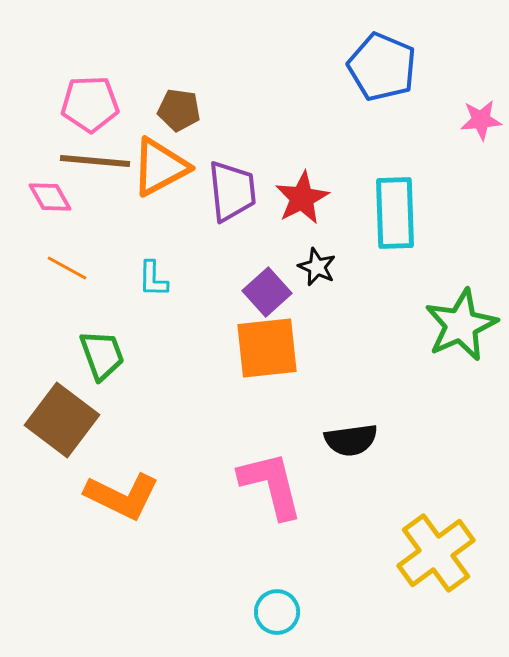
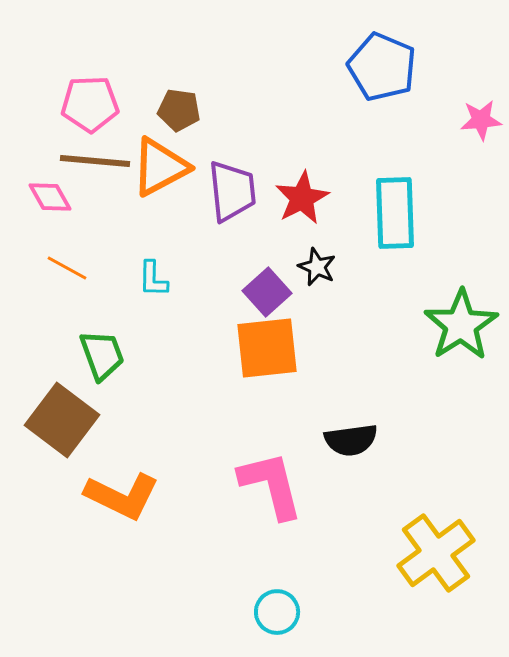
green star: rotated 8 degrees counterclockwise
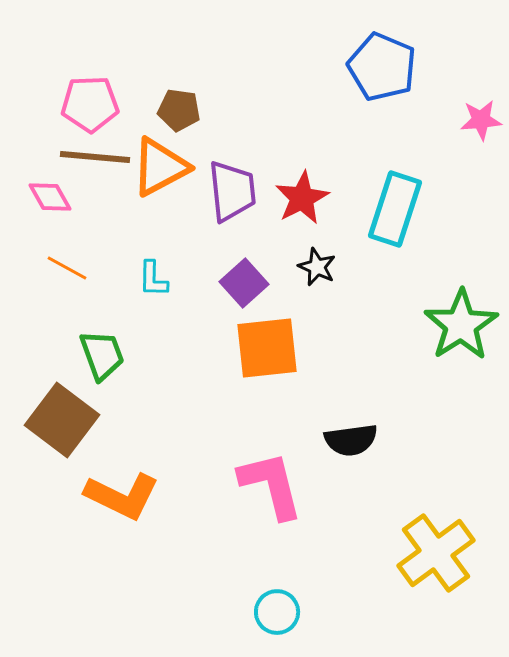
brown line: moved 4 px up
cyan rectangle: moved 4 px up; rotated 20 degrees clockwise
purple square: moved 23 px left, 9 px up
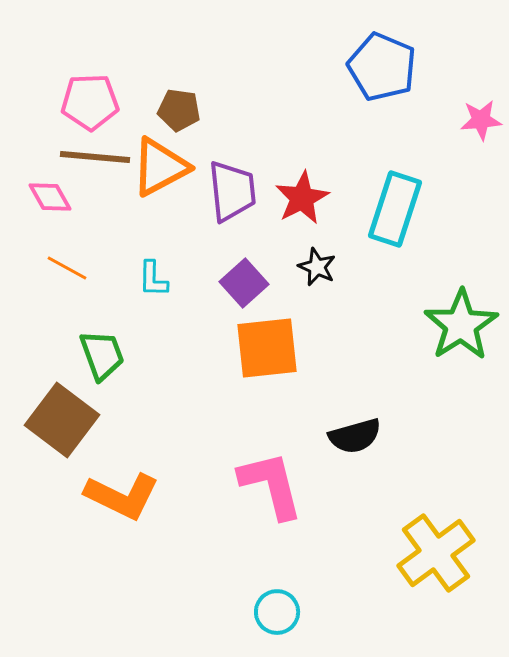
pink pentagon: moved 2 px up
black semicircle: moved 4 px right, 4 px up; rotated 8 degrees counterclockwise
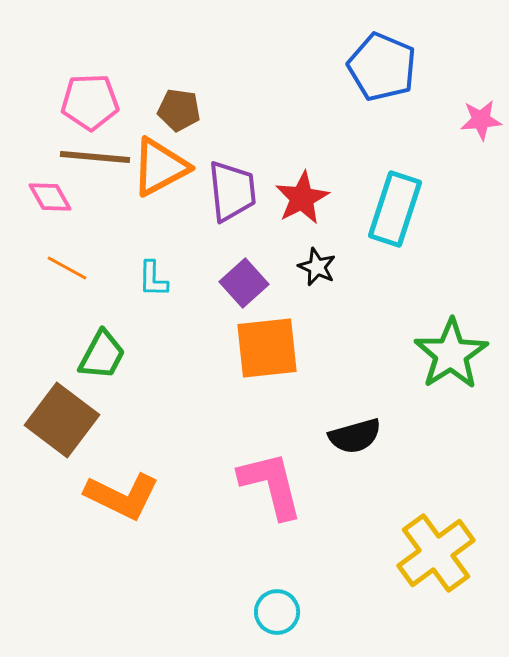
green star: moved 10 px left, 29 px down
green trapezoid: rotated 48 degrees clockwise
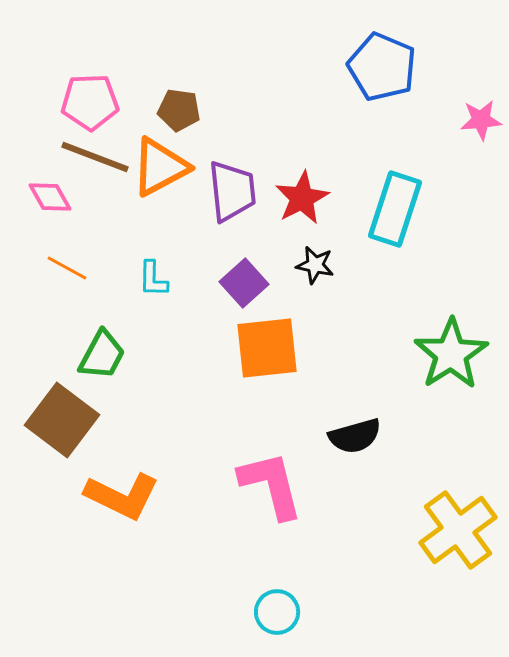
brown line: rotated 16 degrees clockwise
black star: moved 2 px left, 2 px up; rotated 12 degrees counterclockwise
yellow cross: moved 22 px right, 23 px up
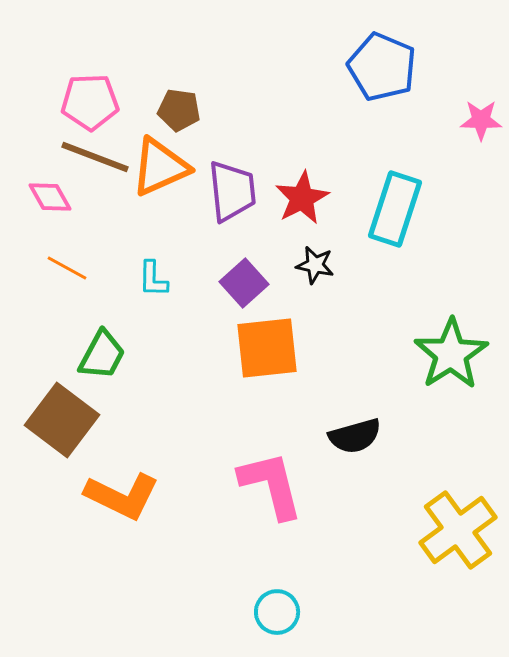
pink star: rotated 6 degrees clockwise
orange triangle: rotated 4 degrees clockwise
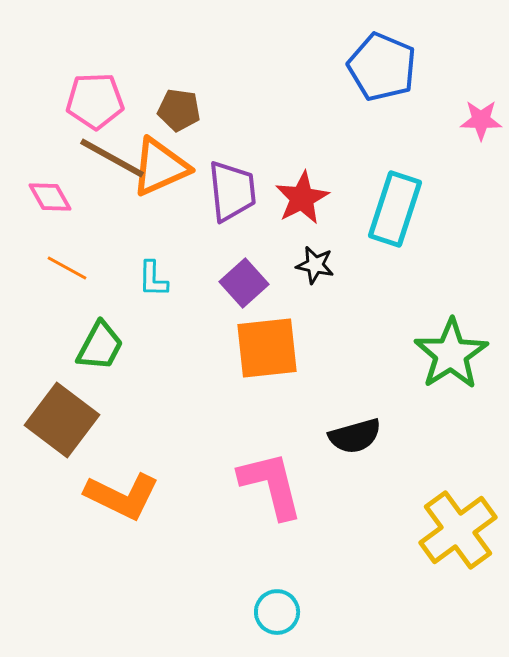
pink pentagon: moved 5 px right, 1 px up
brown line: moved 17 px right, 1 px down; rotated 8 degrees clockwise
green trapezoid: moved 2 px left, 9 px up
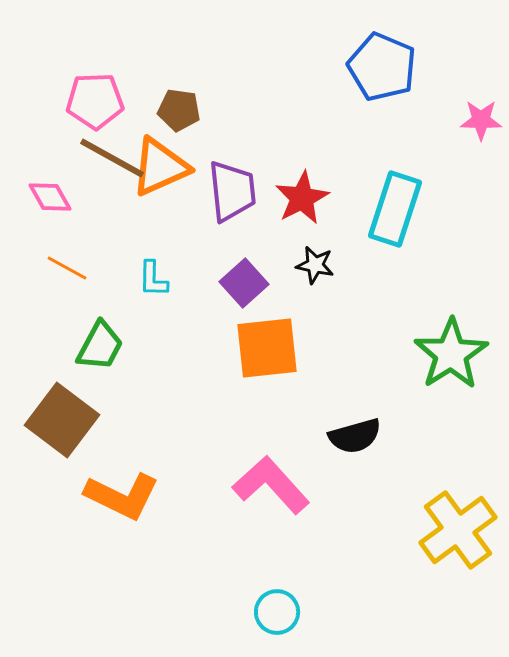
pink L-shape: rotated 28 degrees counterclockwise
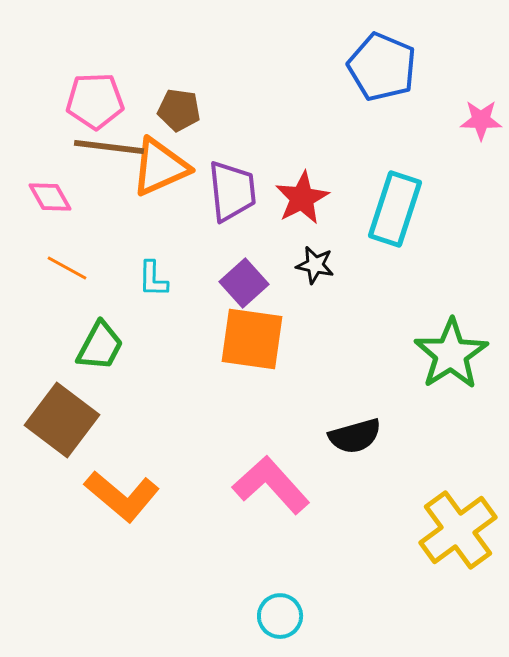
brown line: moved 3 px left, 11 px up; rotated 22 degrees counterclockwise
orange square: moved 15 px left, 9 px up; rotated 14 degrees clockwise
orange L-shape: rotated 14 degrees clockwise
cyan circle: moved 3 px right, 4 px down
